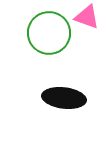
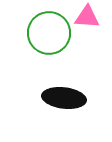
pink triangle: rotated 16 degrees counterclockwise
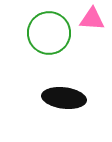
pink triangle: moved 5 px right, 2 px down
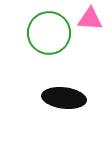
pink triangle: moved 2 px left
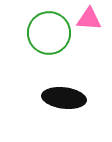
pink triangle: moved 1 px left
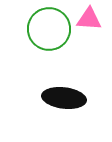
green circle: moved 4 px up
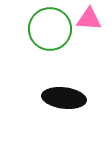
green circle: moved 1 px right
